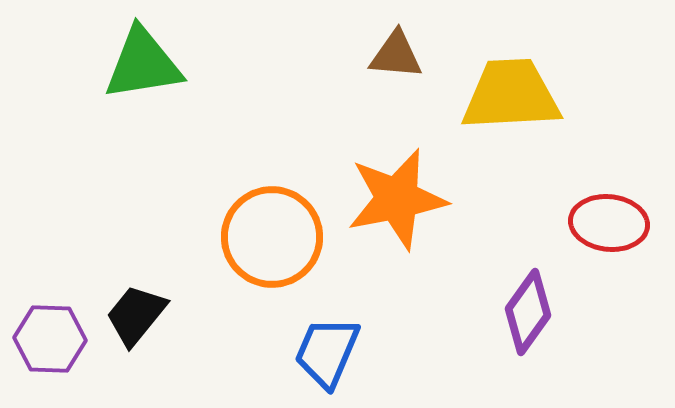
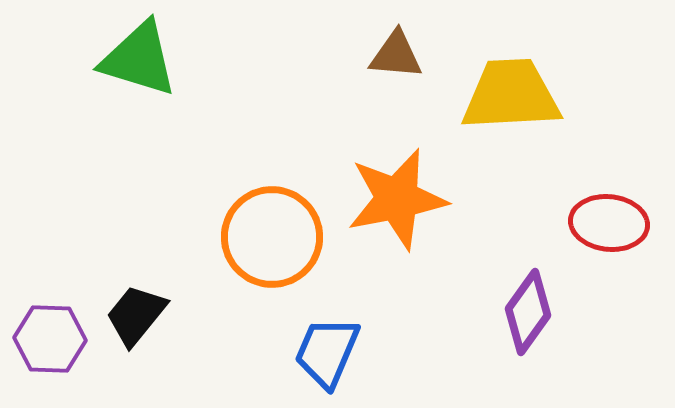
green triangle: moved 4 px left, 5 px up; rotated 26 degrees clockwise
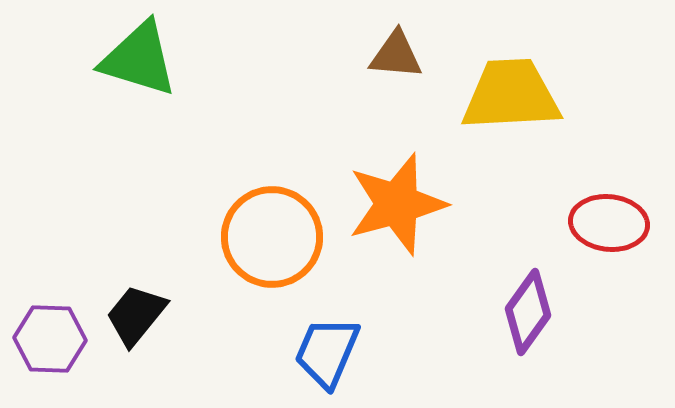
orange star: moved 5 px down; rotated 4 degrees counterclockwise
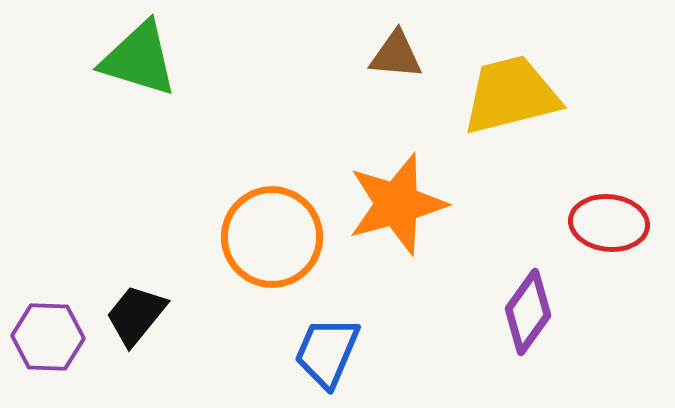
yellow trapezoid: rotated 11 degrees counterclockwise
purple hexagon: moved 2 px left, 2 px up
